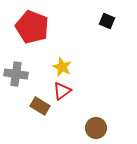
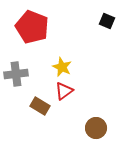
gray cross: rotated 15 degrees counterclockwise
red triangle: moved 2 px right
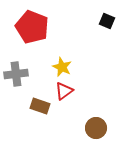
brown rectangle: rotated 12 degrees counterclockwise
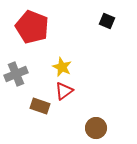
gray cross: rotated 15 degrees counterclockwise
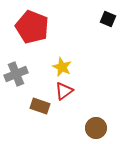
black square: moved 1 px right, 2 px up
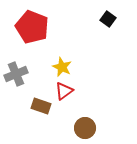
black square: rotated 14 degrees clockwise
brown rectangle: moved 1 px right
brown circle: moved 11 px left
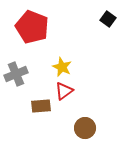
brown rectangle: rotated 24 degrees counterclockwise
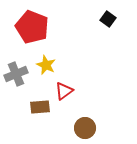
yellow star: moved 16 px left, 2 px up
brown rectangle: moved 1 px left, 1 px down
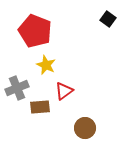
red pentagon: moved 3 px right, 4 px down
gray cross: moved 1 px right, 14 px down
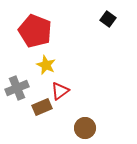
red triangle: moved 4 px left
brown rectangle: moved 2 px right; rotated 18 degrees counterclockwise
